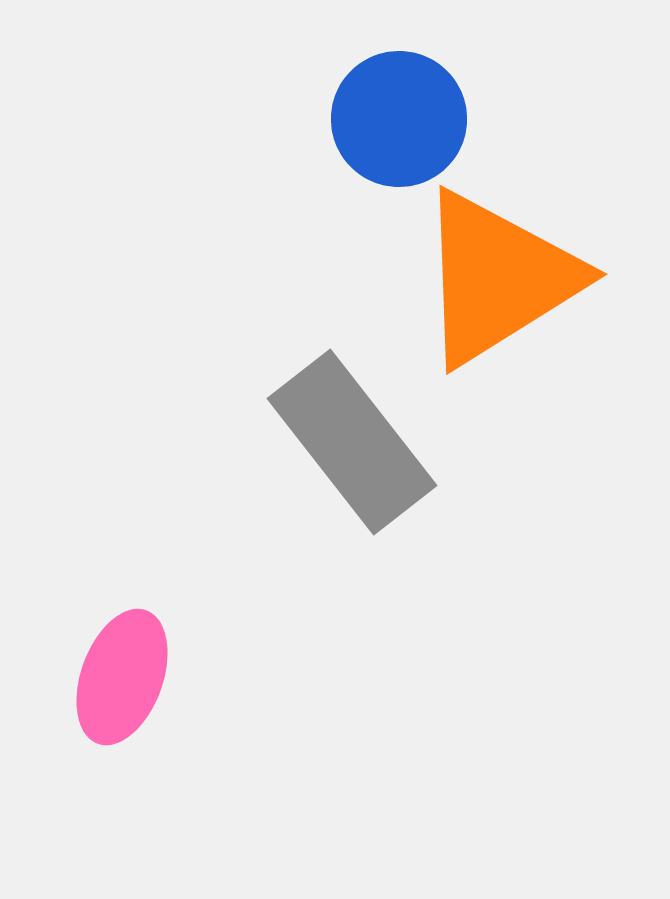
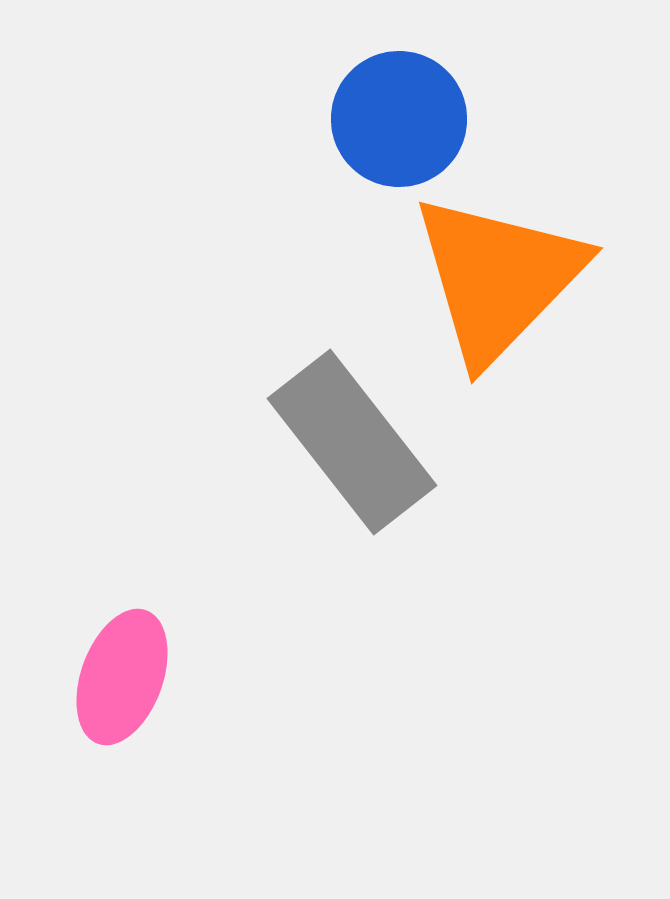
orange triangle: rotated 14 degrees counterclockwise
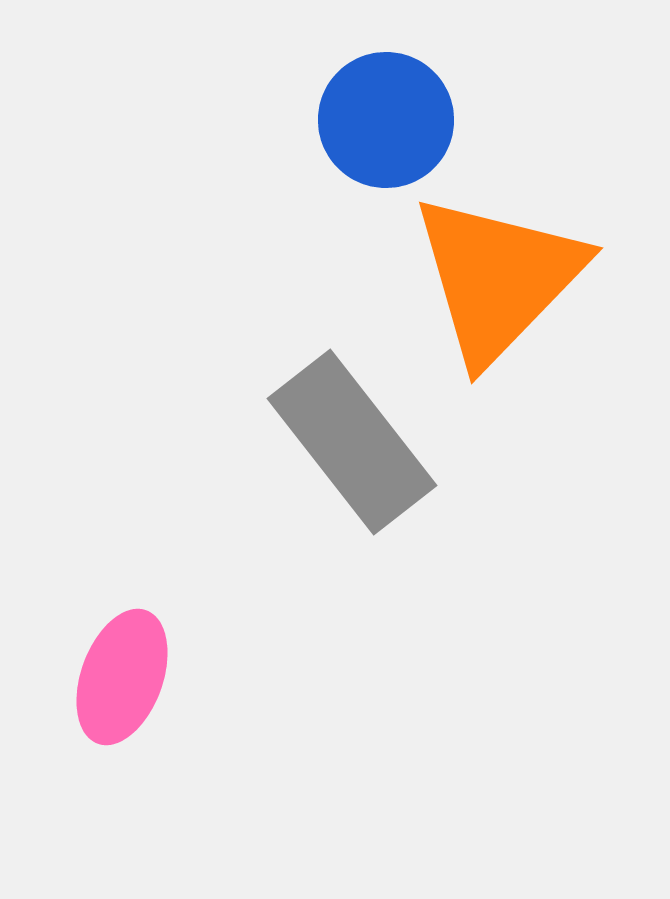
blue circle: moved 13 px left, 1 px down
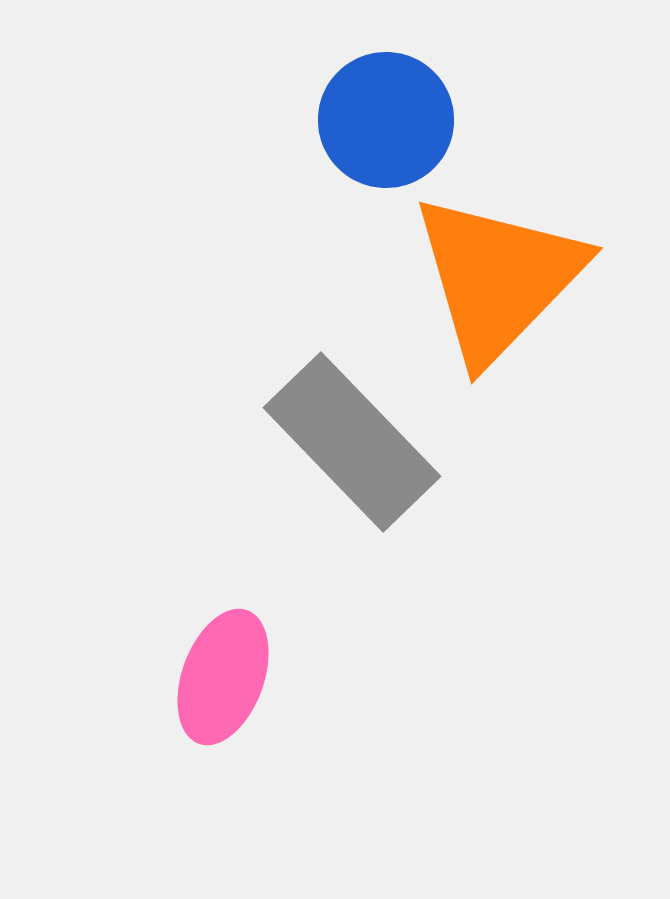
gray rectangle: rotated 6 degrees counterclockwise
pink ellipse: moved 101 px right
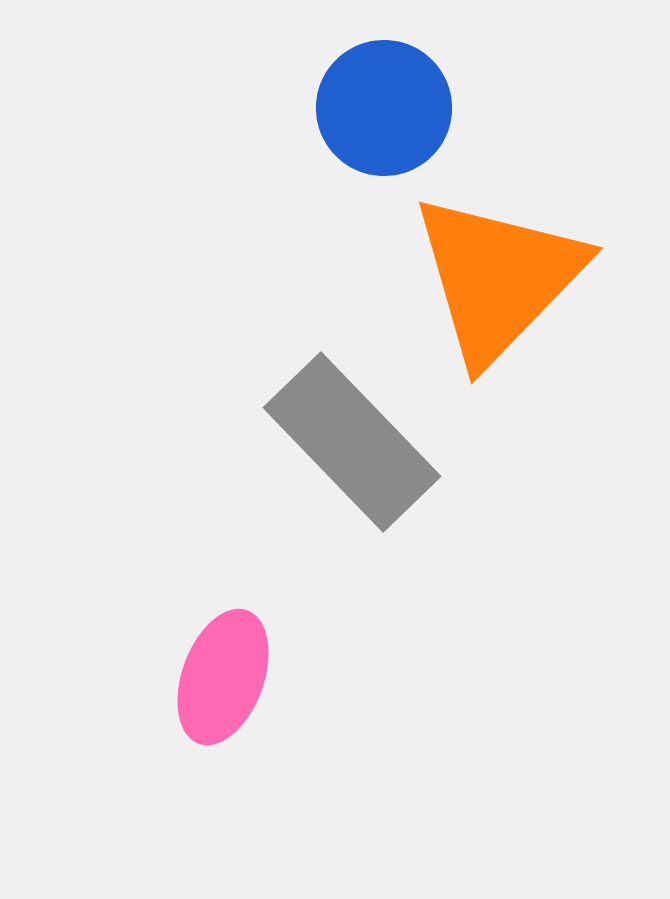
blue circle: moved 2 px left, 12 px up
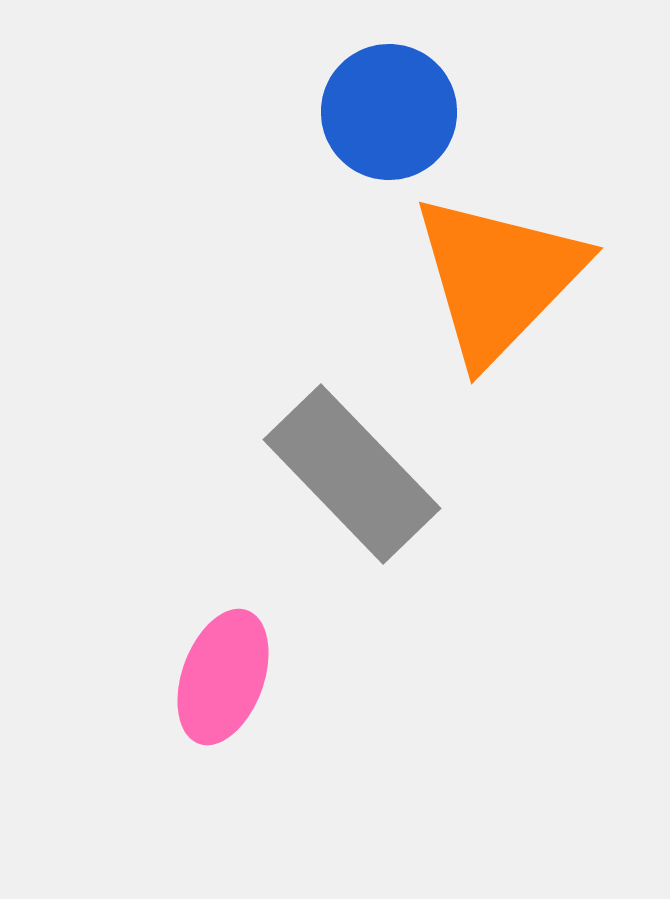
blue circle: moved 5 px right, 4 px down
gray rectangle: moved 32 px down
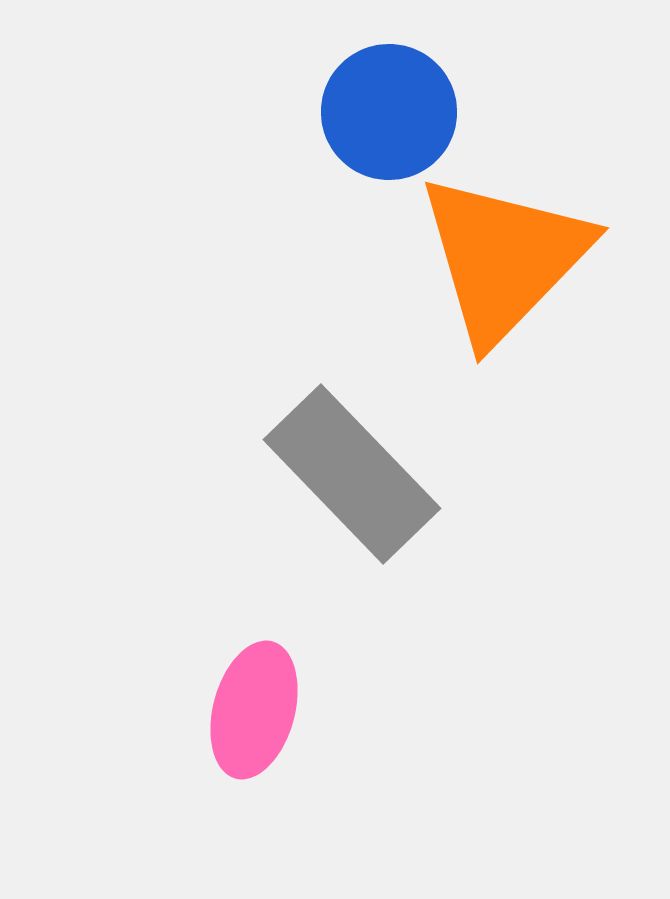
orange triangle: moved 6 px right, 20 px up
pink ellipse: moved 31 px right, 33 px down; rotated 5 degrees counterclockwise
